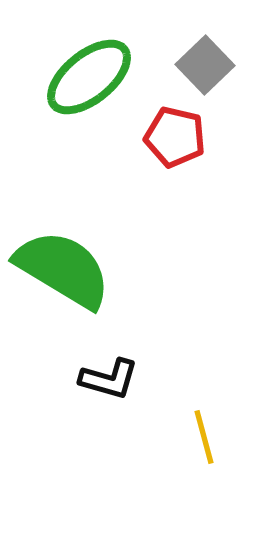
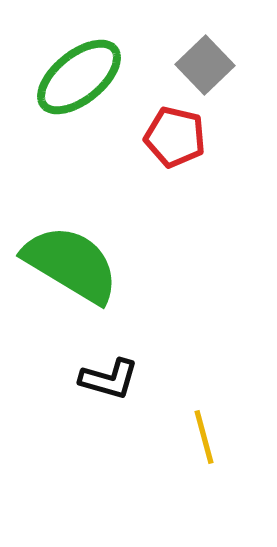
green ellipse: moved 10 px left
green semicircle: moved 8 px right, 5 px up
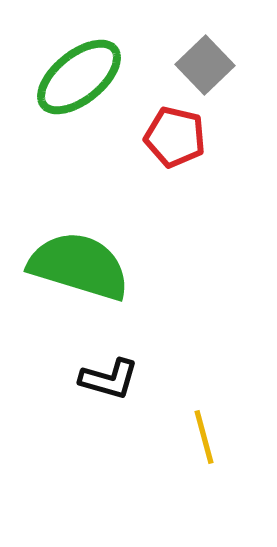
green semicircle: moved 8 px right, 2 px down; rotated 14 degrees counterclockwise
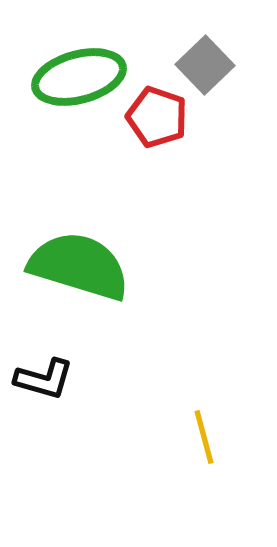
green ellipse: rotated 24 degrees clockwise
red pentagon: moved 18 px left, 20 px up; rotated 6 degrees clockwise
black L-shape: moved 65 px left
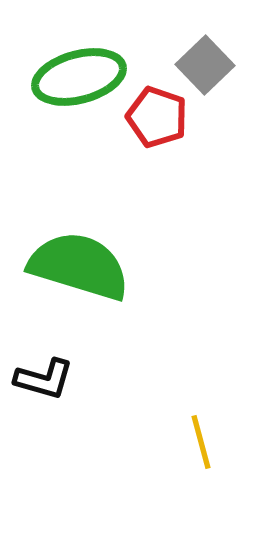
yellow line: moved 3 px left, 5 px down
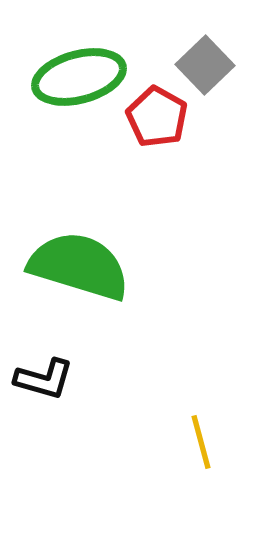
red pentagon: rotated 10 degrees clockwise
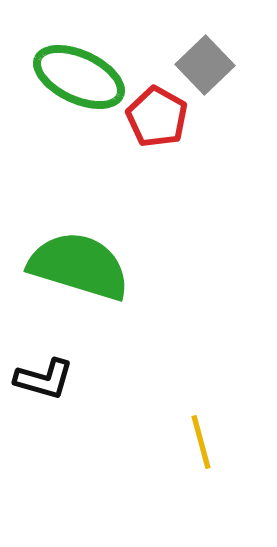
green ellipse: rotated 40 degrees clockwise
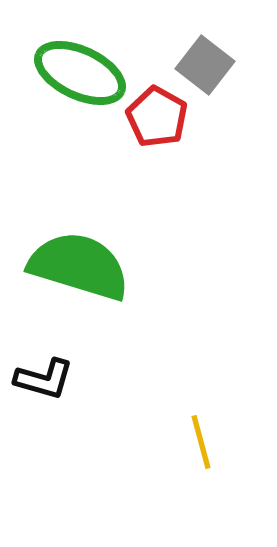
gray square: rotated 8 degrees counterclockwise
green ellipse: moved 1 px right, 4 px up
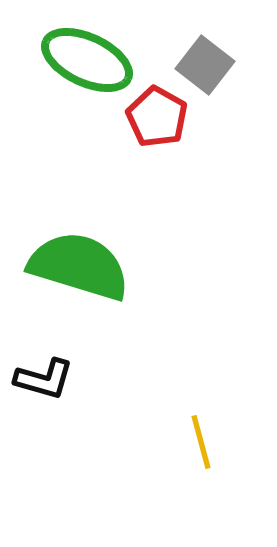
green ellipse: moved 7 px right, 13 px up
